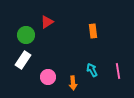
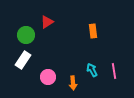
pink line: moved 4 px left
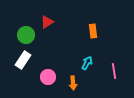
cyan arrow: moved 5 px left, 7 px up; rotated 56 degrees clockwise
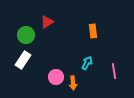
pink circle: moved 8 px right
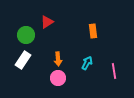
pink circle: moved 2 px right, 1 px down
orange arrow: moved 15 px left, 24 px up
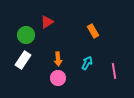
orange rectangle: rotated 24 degrees counterclockwise
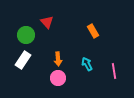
red triangle: rotated 40 degrees counterclockwise
cyan arrow: moved 1 px down; rotated 56 degrees counterclockwise
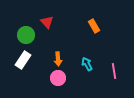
orange rectangle: moved 1 px right, 5 px up
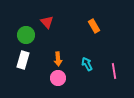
white rectangle: rotated 18 degrees counterclockwise
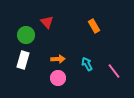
orange arrow: rotated 88 degrees counterclockwise
pink line: rotated 28 degrees counterclockwise
